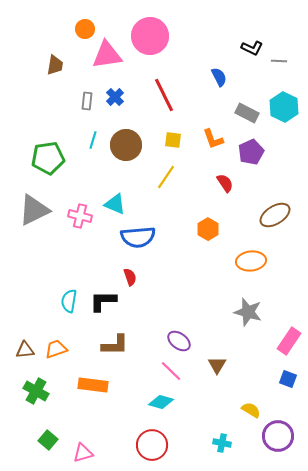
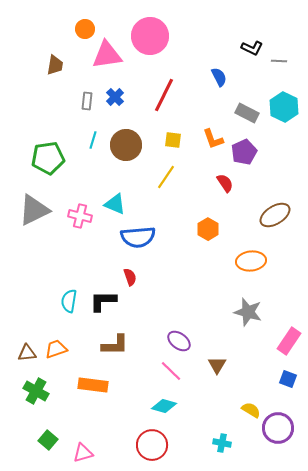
red line at (164, 95): rotated 52 degrees clockwise
purple pentagon at (251, 152): moved 7 px left
brown triangle at (25, 350): moved 2 px right, 3 px down
cyan diamond at (161, 402): moved 3 px right, 4 px down
purple circle at (278, 436): moved 8 px up
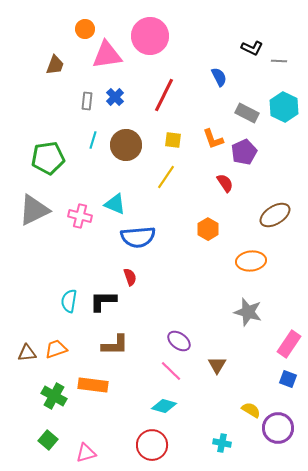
brown trapezoid at (55, 65): rotated 10 degrees clockwise
pink rectangle at (289, 341): moved 3 px down
green cross at (36, 391): moved 18 px right, 5 px down
pink triangle at (83, 453): moved 3 px right
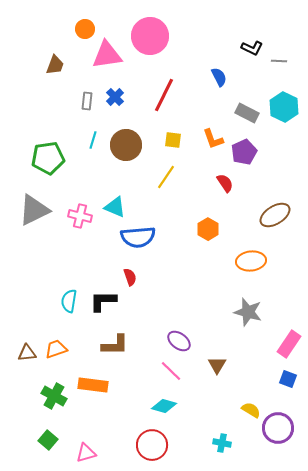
cyan triangle at (115, 204): moved 3 px down
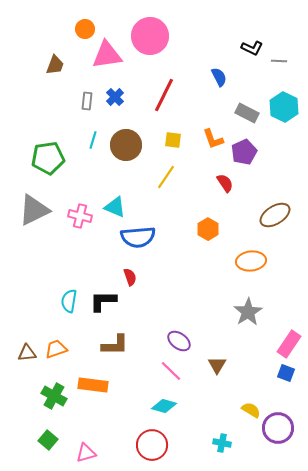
gray star at (248, 312): rotated 24 degrees clockwise
blue square at (288, 379): moved 2 px left, 6 px up
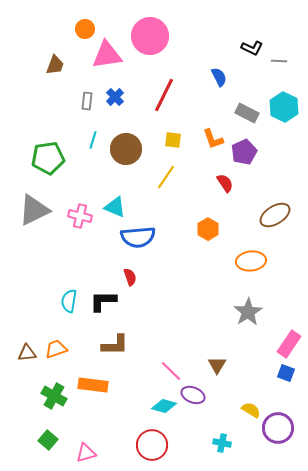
brown circle at (126, 145): moved 4 px down
purple ellipse at (179, 341): moved 14 px right, 54 px down; rotated 15 degrees counterclockwise
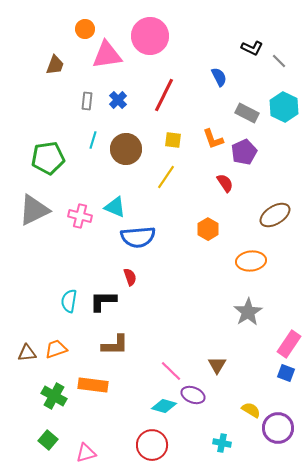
gray line at (279, 61): rotated 42 degrees clockwise
blue cross at (115, 97): moved 3 px right, 3 px down
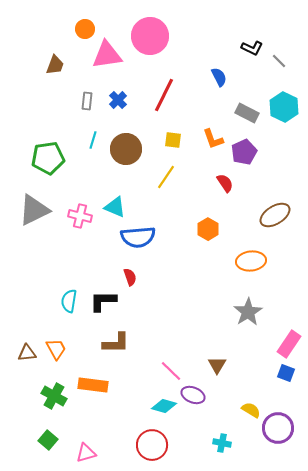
brown L-shape at (115, 345): moved 1 px right, 2 px up
orange trapezoid at (56, 349): rotated 80 degrees clockwise
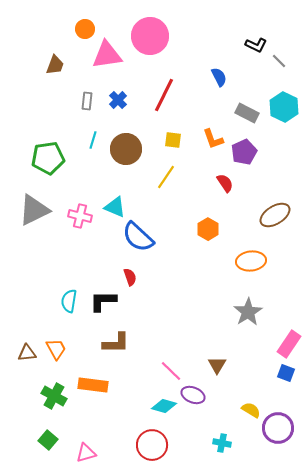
black L-shape at (252, 48): moved 4 px right, 3 px up
blue semicircle at (138, 237): rotated 48 degrees clockwise
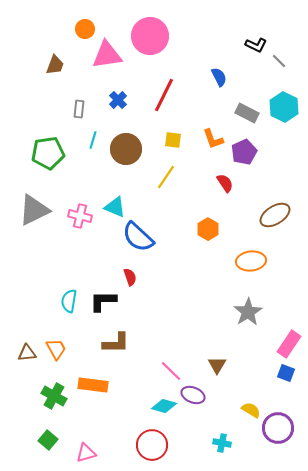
gray rectangle at (87, 101): moved 8 px left, 8 px down
green pentagon at (48, 158): moved 5 px up
